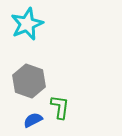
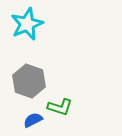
green L-shape: rotated 100 degrees clockwise
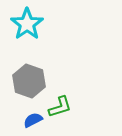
cyan star: rotated 12 degrees counterclockwise
green L-shape: rotated 35 degrees counterclockwise
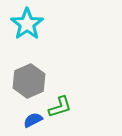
gray hexagon: rotated 16 degrees clockwise
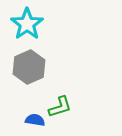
gray hexagon: moved 14 px up
blue semicircle: moved 2 px right; rotated 36 degrees clockwise
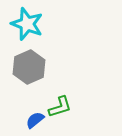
cyan star: rotated 16 degrees counterclockwise
blue semicircle: rotated 48 degrees counterclockwise
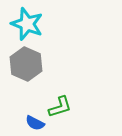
gray hexagon: moved 3 px left, 3 px up; rotated 12 degrees counterclockwise
blue semicircle: moved 3 px down; rotated 114 degrees counterclockwise
